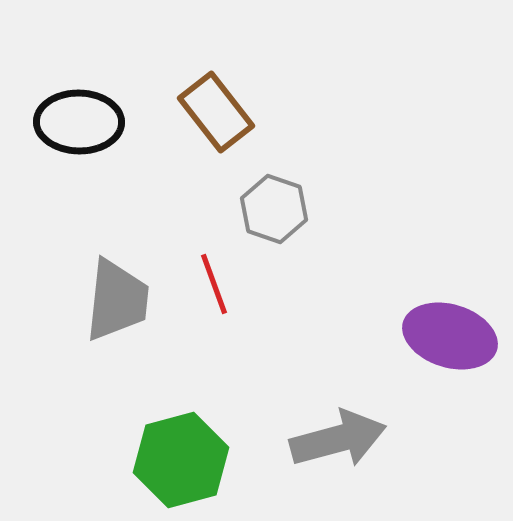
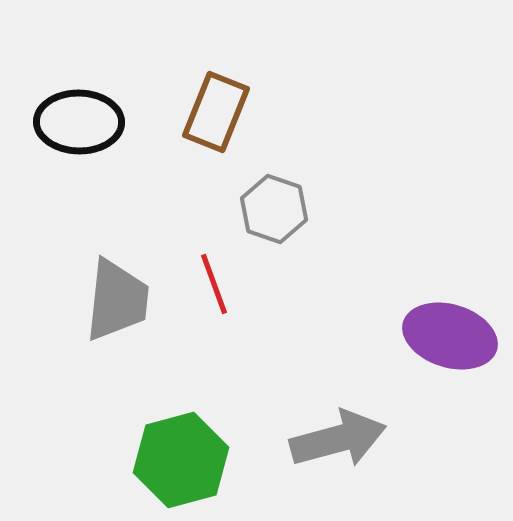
brown rectangle: rotated 60 degrees clockwise
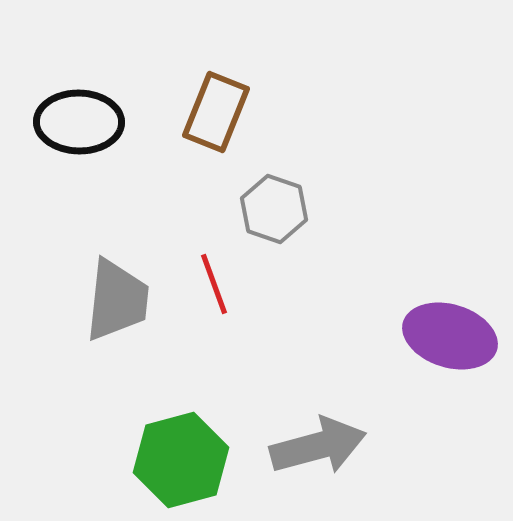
gray arrow: moved 20 px left, 7 px down
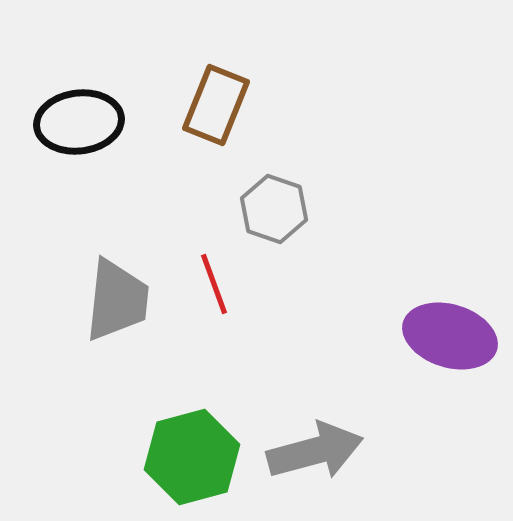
brown rectangle: moved 7 px up
black ellipse: rotated 8 degrees counterclockwise
gray arrow: moved 3 px left, 5 px down
green hexagon: moved 11 px right, 3 px up
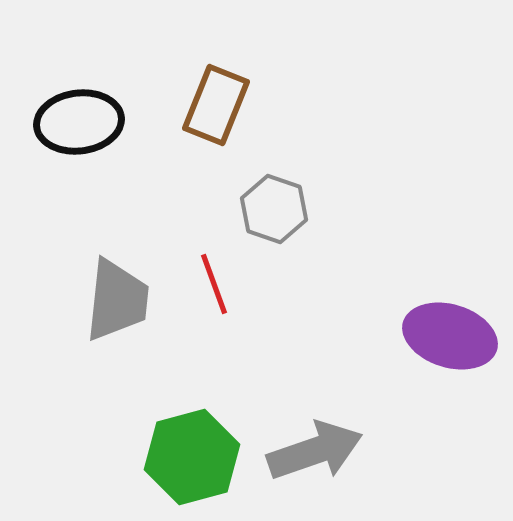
gray arrow: rotated 4 degrees counterclockwise
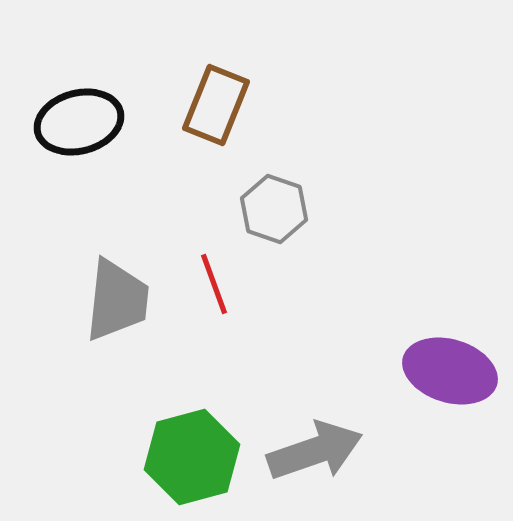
black ellipse: rotated 8 degrees counterclockwise
purple ellipse: moved 35 px down
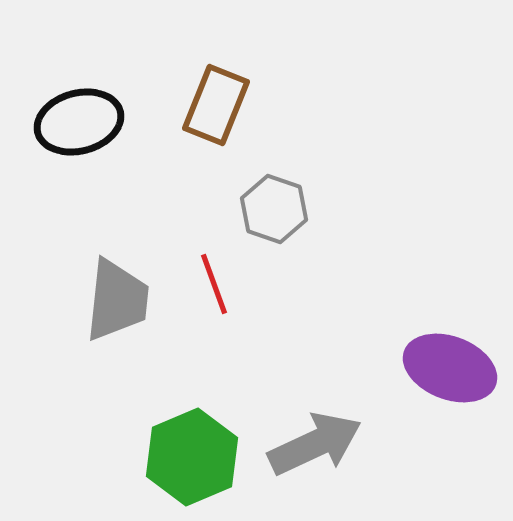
purple ellipse: moved 3 px up; rotated 4 degrees clockwise
gray arrow: moved 7 px up; rotated 6 degrees counterclockwise
green hexagon: rotated 8 degrees counterclockwise
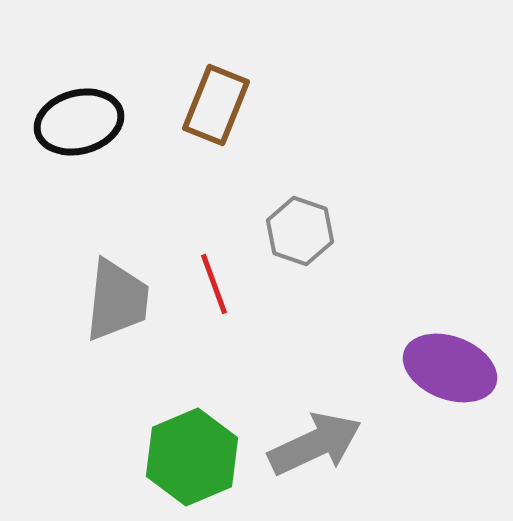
gray hexagon: moved 26 px right, 22 px down
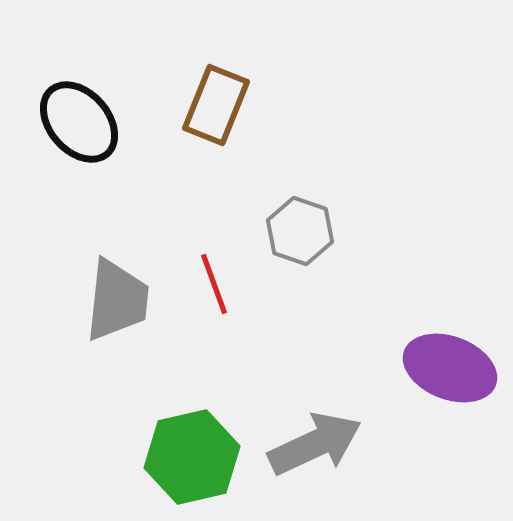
black ellipse: rotated 64 degrees clockwise
green hexagon: rotated 10 degrees clockwise
